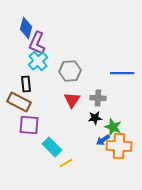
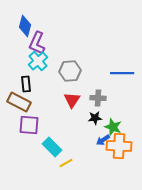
blue diamond: moved 1 px left, 2 px up
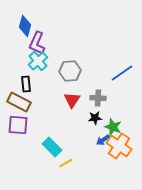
blue line: rotated 35 degrees counterclockwise
purple square: moved 11 px left
orange cross: rotated 30 degrees clockwise
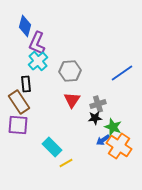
gray cross: moved 6 px down; rotated 21 degrees counterclockwise
brown rectangle: rotated 30 degrees clockwise
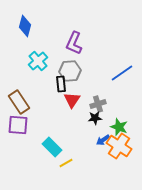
purple L-shape: moved 37 px right
black rectangle: moved 35 px right
green star: moved 6 px right
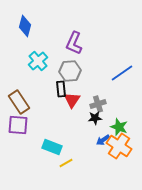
black rectangle: moved 5 px down
cyan rectangle: rotated 24 degrees counterclockwise
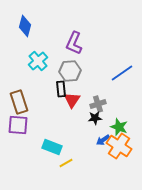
brown rectangle: rotated 15 degrees clockwise
